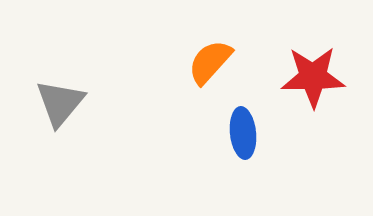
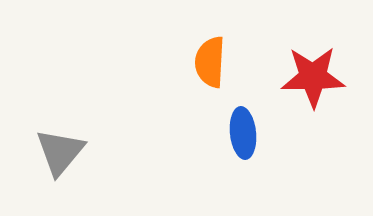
orange semicircle: rotated 39 degrees counterclockwise
gray triangle: moved 49 px down
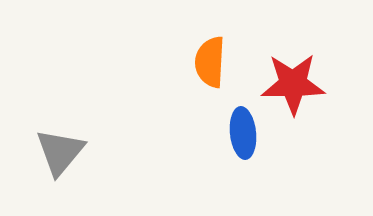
red star: moved 20 px left, 7 px down
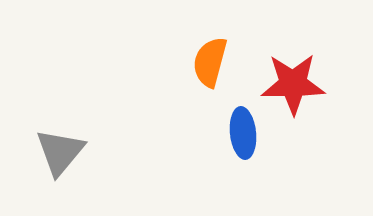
orange semicircle: rotated 12 degrees clockwise
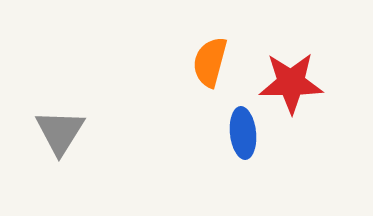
red star: moved 2 px left, 1 px up
gray triangle: moved 20 px up; rotated 8 degrees counterclockwise
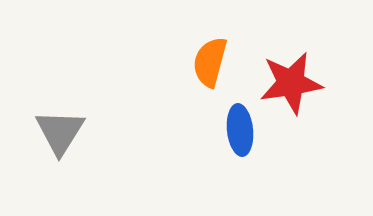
red star: rotated 8 degrees counterclockwise
blue ellipse: moved 3 px left, 3 px up
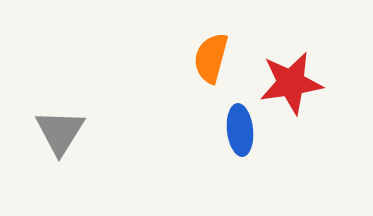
orange semicircle: moved 1 px right, 4 px up
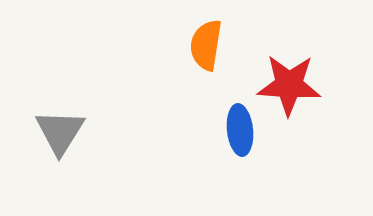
orange semicircle: moved 5 px left, 13 px up; rotated 6 degrees counterclockwise
red star: moved 2 px left, 2 px down; rotated 12 degrees clockwise
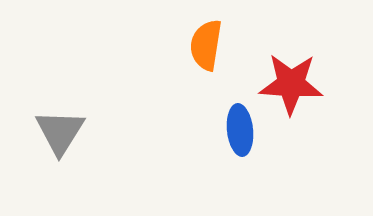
red star: moved 2 px right, 1 px up
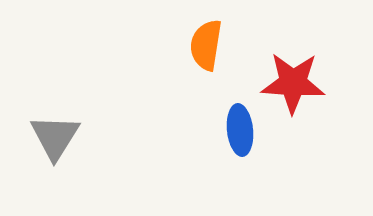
red star: moved 2 px right, 1 px up
gray triangle: moved 5 px left, 5 px down
